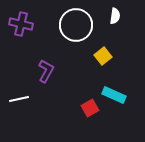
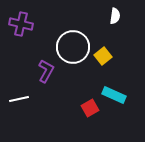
white circle: moved 3 px left, 22 px down
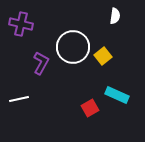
purple L-shape: moved 5 px left, 8 px up
cyan rectangle: moved 3 px right
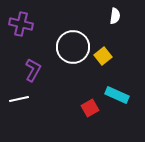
purple L-shape: moved 8 px left, 7 px down
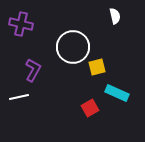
white semicircle: rotated 21 degrees counterclockwise
yellow square: moved 6 px left, 11 px down; rotated 24 degrees clockwise
cyan rectangle: moved 2 px up
white line: moved 2 px up
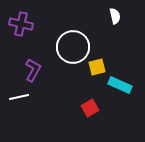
cyan rectangle: moved 3 px right, 8 px up
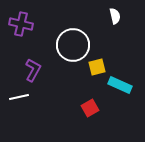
white circle: moved 2 px up
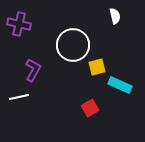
purple cross: moved 2 px left
